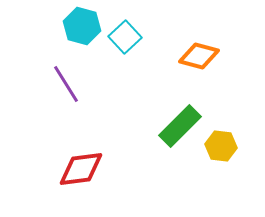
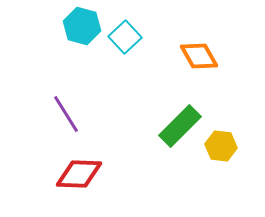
orange diamond: rotated 45 degrees clockwise
purple line: moved 30 px down
red diamond: moved 2 px left, 5 px down; rotated 9 degrees clockwise
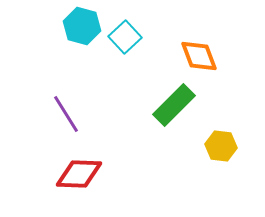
orange diamond: rotated 9 degrees clockwise
green rectangle: moved 6 px left, 21 px up
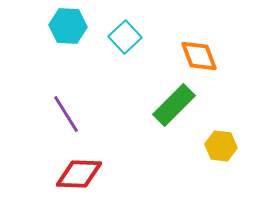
cyan hexagon: moved 14 px left; rotated 12 degrees counterclockwise
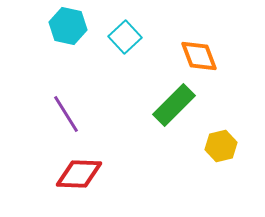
cyan hexagon: rotated 9 degrees clockwise
yellow hexagon: rotated 20 degrees counterclockwise
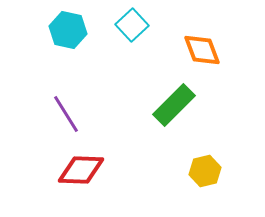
cyan hexagon: moved 4 px down
cyan square: moved 7 px right, 12 px up
orange diamond: moved 3 px right, 6 px up
yellow hexagon: moved 16 px left, 25 px down
red diamond: moved 2 px right, 4 px up
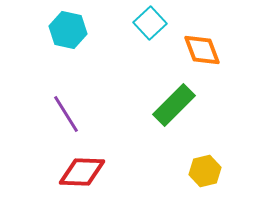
cyan square: moved 18 px right, 2 px up
red diamond: moved 1 px right, 2 px down
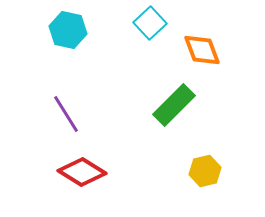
red diamond: rotated 30 degrees clockwise
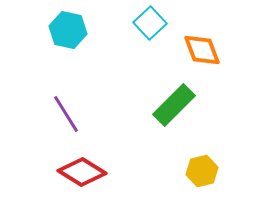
yellow hexagon: moved 3 px left
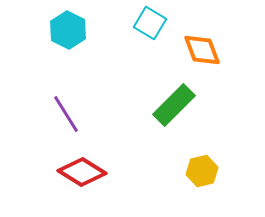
cyan square: rotated 16 degrees counterclockwise
cyan hexagon: rotated 15 degrees clockwise
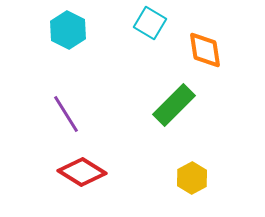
orange diamond: moved 3 px right; rotated 12 degrees clockwise
yellow hexagon: moved 10 px left, 7 px down; rotated 16 degrees counterclockwise
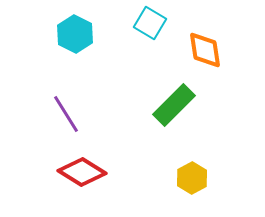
cyan hexagon: moved 7 px right, 4 px down
